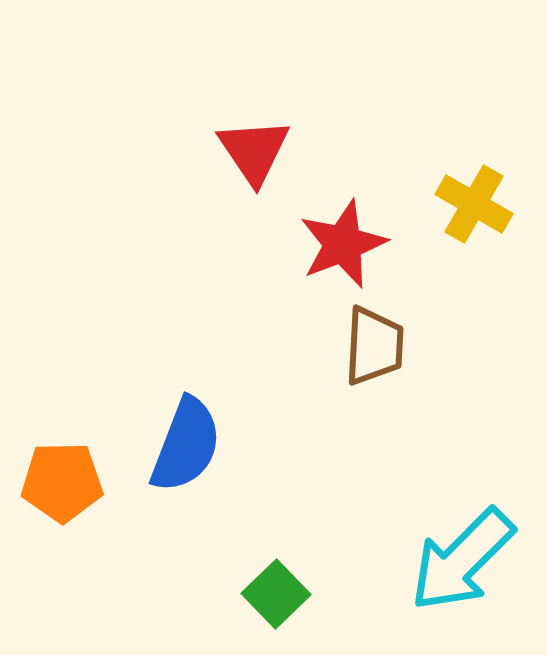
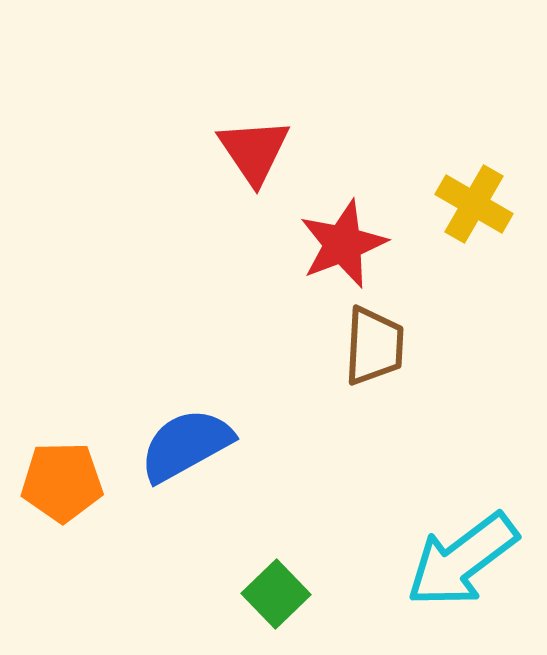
blue semicircle: rotated 140 degrees counterclockwise
cyan arrow: rotated 8 degrees clockwise
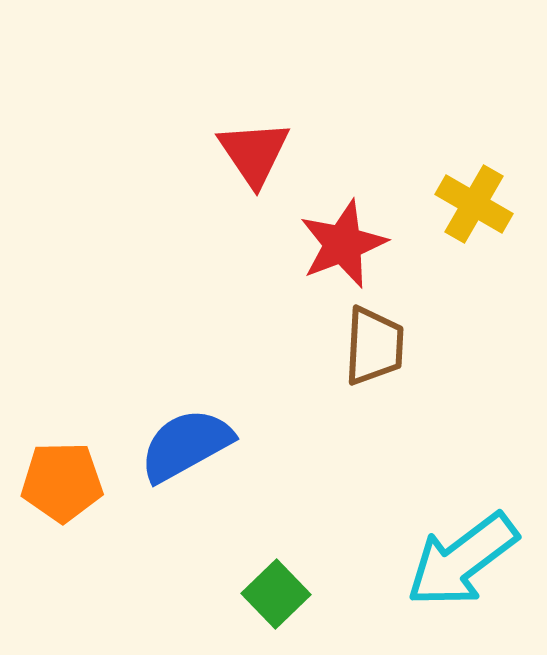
red triangle: moved 2 px down
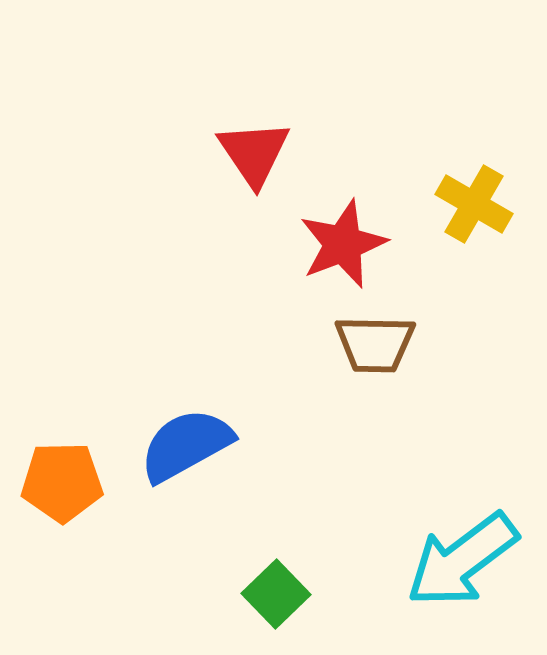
brown trapezoid: moved 1 px right, 2 px up; rotated 88 degrees clockwise
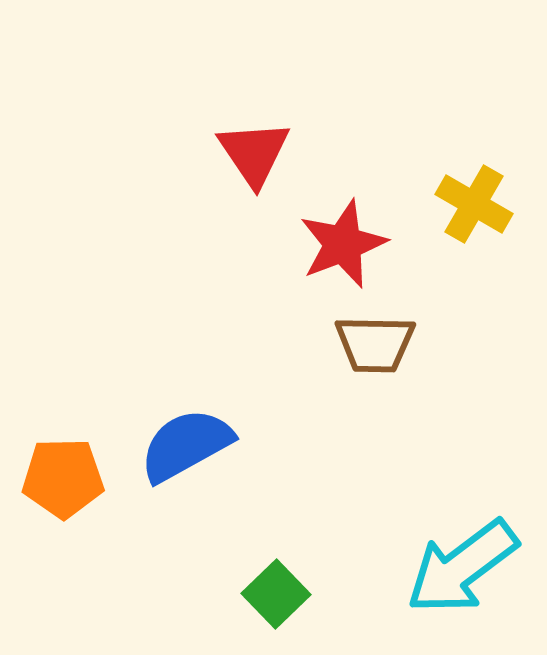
orange pentagon: moved 1 px right, 4 px up
cyan arrow: moved 7 px down
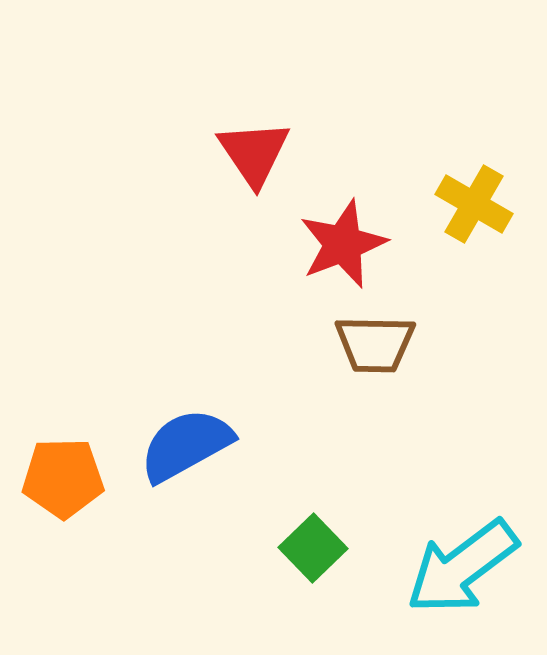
green square: moved 37 px right, 46 px up
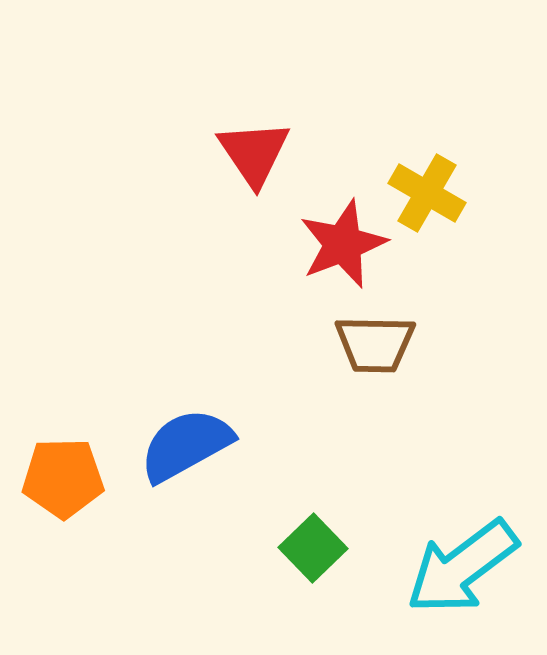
yellow cross: moved 47 px left, 11 px up
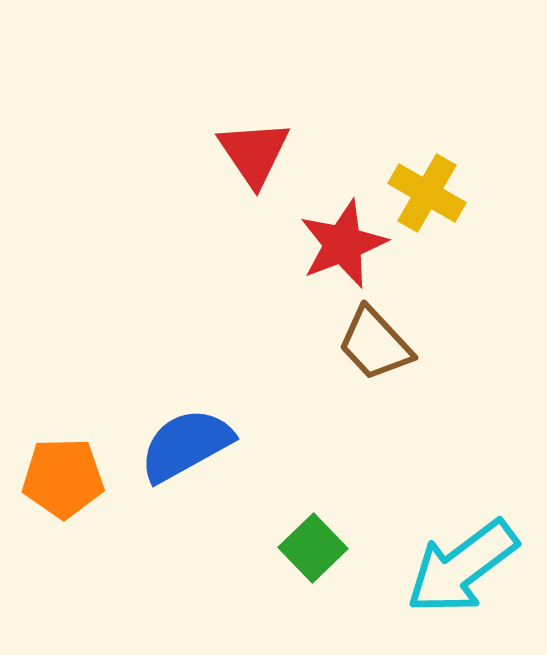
brown trapezoid: rotated 46 degrees clockwise
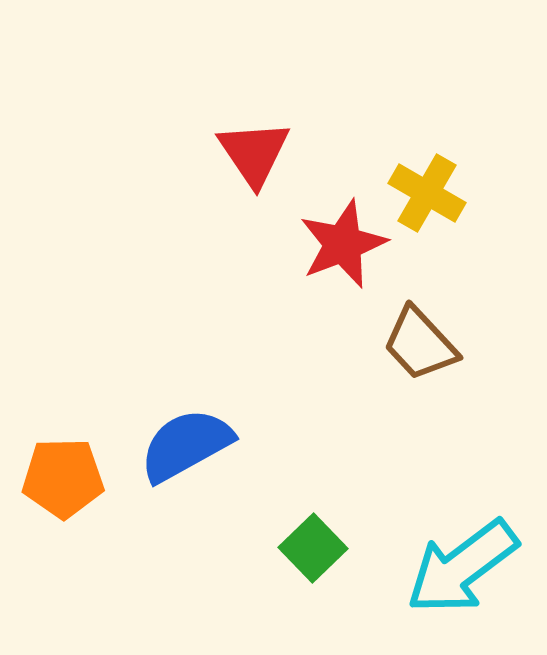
brown trapezoid: moved 45 px right
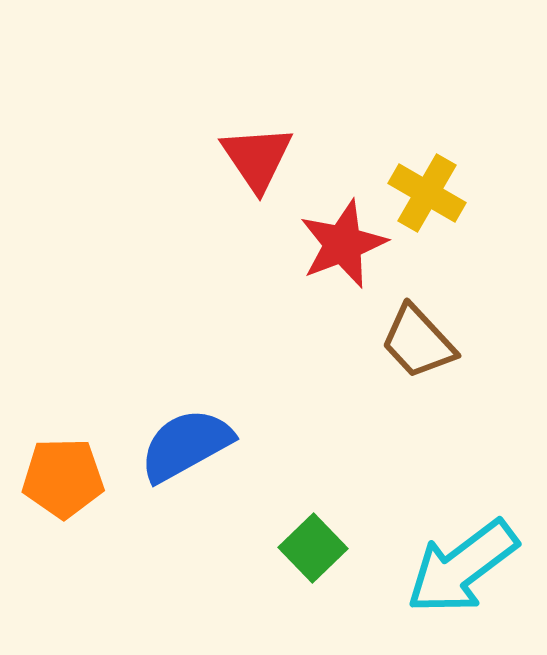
red triangle: moved 3 px right, 5 px down
brown trapezoid: moved 2 px left, 2 px up
